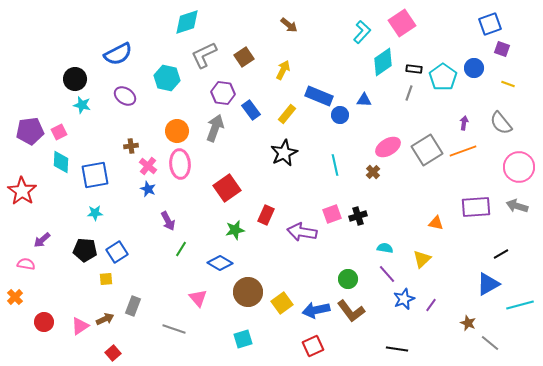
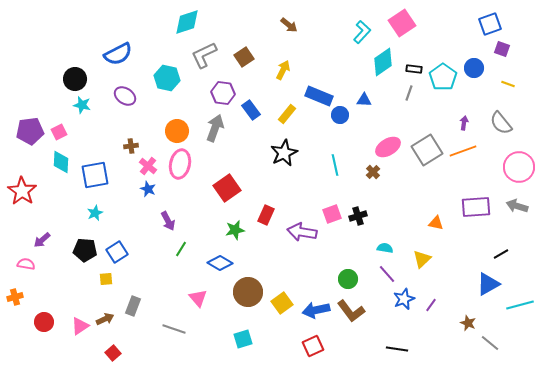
pink ellipse at (180, 164): rotated 16 degrees clockwise
cyan star at (95, 213): rotated 21 degrees counterclockwise
orange cross at (15, 297): rotated 28 degrees clockwise
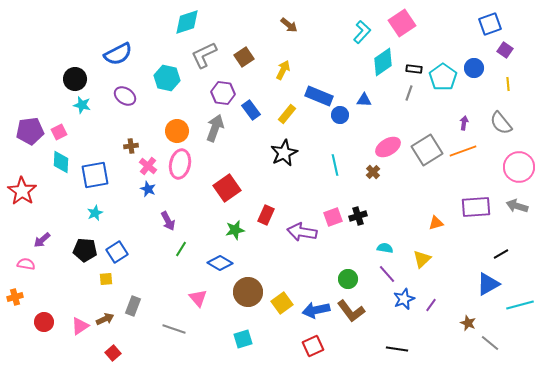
purple square at (502, 49): moved 3 px right, 1 px down; rotated 14 degrees clockwise
yellow line at (508, 84): rotated 64 degrees clockwise
pink square at (332, 214): moved 1 px right, 3 px down
orange triangle at (436, 223): rotated 28 degrees counterclockwise
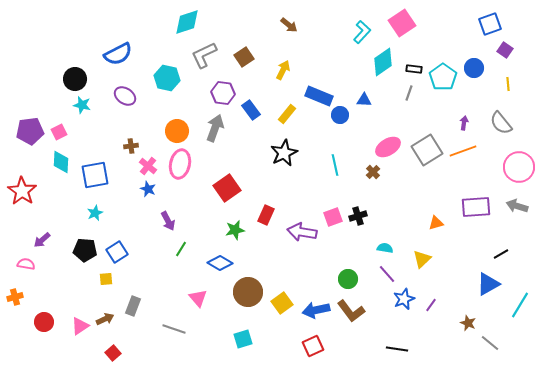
cyan line at (520, 305): rotated 44 degrees counterclockwise
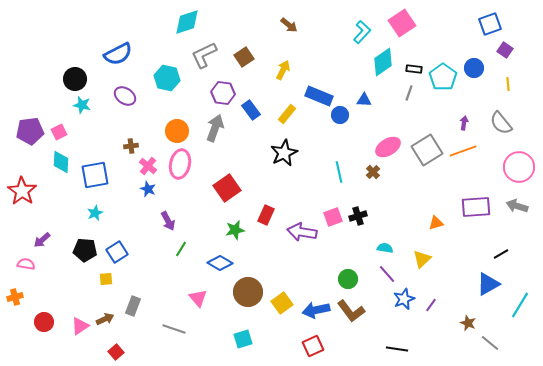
cyan line at (335, 165): moved 4 px right, 7 px down
red square at (113, 353): moved 3 px right, 1 px up
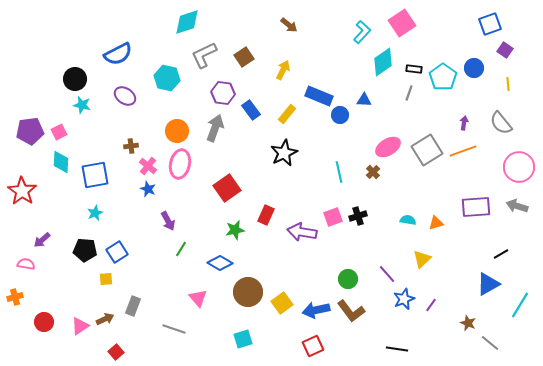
cyan semicircle at (385, 248): moved 23 px right, 28 px up
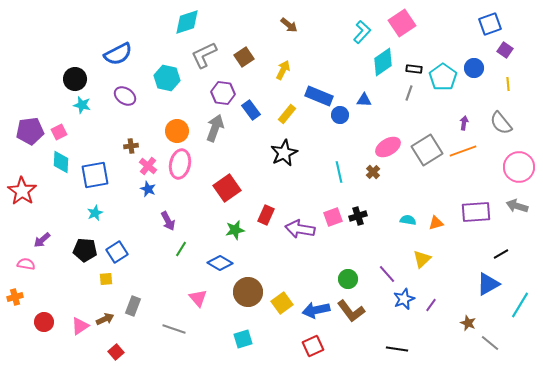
purple rectangle at (476, 207): moved 5 px down
purple arrow at (302, 232): moved 2 px left, 3 px up
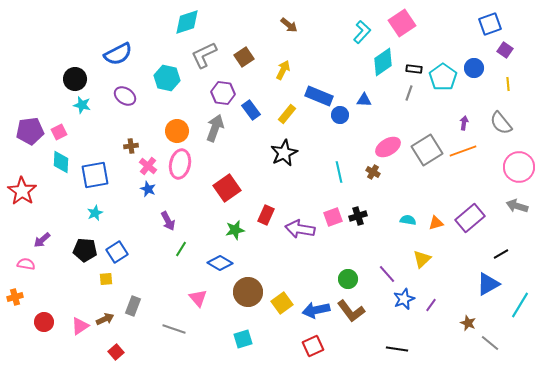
brown cross at (373, 172): rotated 16 degrees counterclockwise
purple rectangle at (476, 212): moved 6 px left, 6 px down; rotated 36 degrees counterclockwise
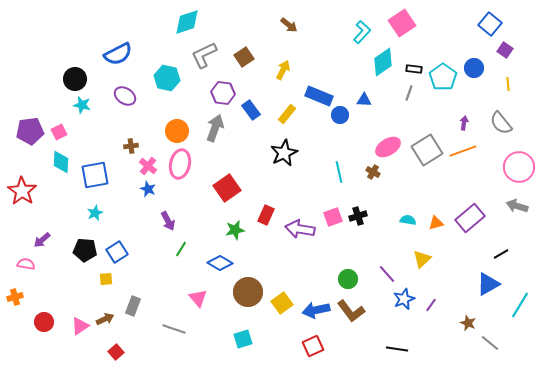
blue square at (490, 24): rotated 30 degrees counterclockwise
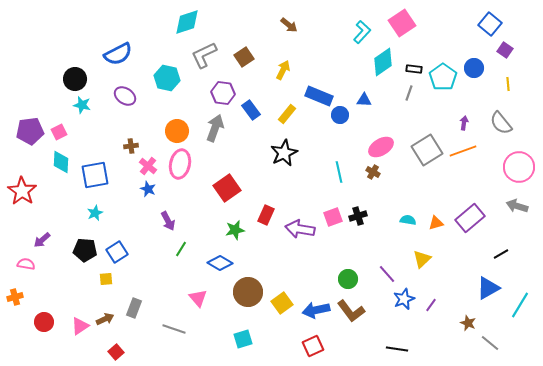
pink ellipse at (388, 147): moved 7 px left
blue triangle at (488, 284): moved 4 px down
gray rectangle at (133, 306): moved 1 px right, 2 px down
